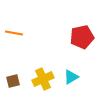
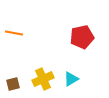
cyan triangle: moved 2 px down
brown square: moved 3 px down
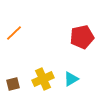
orange line: rotated 54 degrees counterclockwise
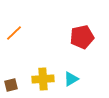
yellow cross: rotated 20 degrees clockwise
brown square: moved 2 px left, 1 px down
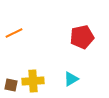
orange line: rotated 18 degrees clockwise
yellow cross: moved 10 px left, 2 px down
brown square: rotated 24 degrees clockwise
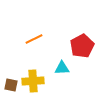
orange line: moved 20 px right, 6 px down
red pentagon: moved 9 px down; rotated 15 degrees counterclockwise
cyan triangle: moved 9 px left, 11 px up; rotated 28 degrees clockwise
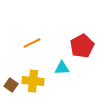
orange line: moved 2 px left, 4 px down
yellow cross: rotated 10 degrees clockwise
brown square: rotated 24 degrees clockwise
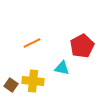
cyan triangle: rotated 14 degrees clockwise
